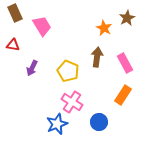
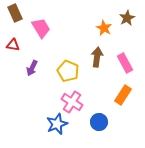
pink trapezoid: moved 1 px left, 2 px down
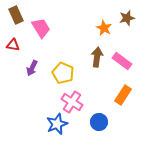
brown rectangle: moved 1 px right, 2 px down
brown star: rotated 14 degrees clockwise
pink rectangle: moved 3 px left, 2 px up; rotated 24 degrees counterclockwise
yellow pentagon: moved 5 px left, 2 px down
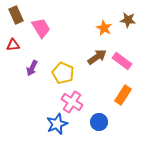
brown star: moved 1 px right, 2 px down; rotated 21 degrees clockwise
red triangle: rotated 16 degrees counterclockwise
brown arrow: rotated 48 degrees clockwise
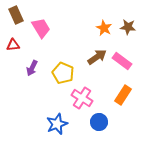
brown star: moved 7 px down
pink cross: moved 10 px right, 4 px up
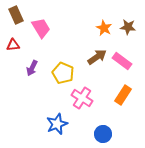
blue circle: moved 4 px right, 12 px down
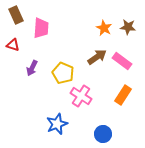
pink trapezoid: rotated 35 degrees clockwise
red triangle: rotated 24 degrees clockwise
pink cross: moved 1 px left, 2 px up
